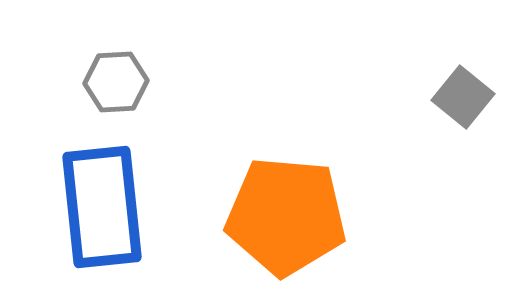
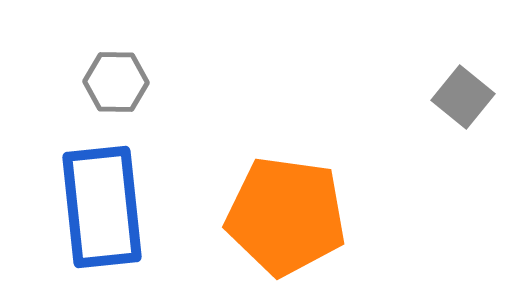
gray hexagon: rotated 4 degrees clockwise
orange pentagon: rotated 3 degrees clockwise
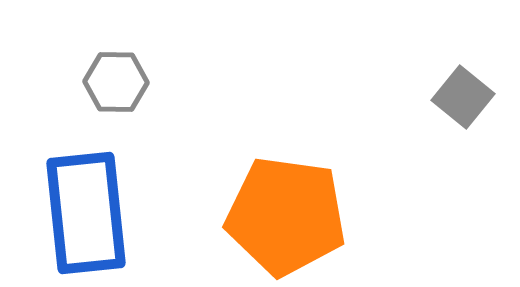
blue rectangle: moved 16 px left, 6 px down
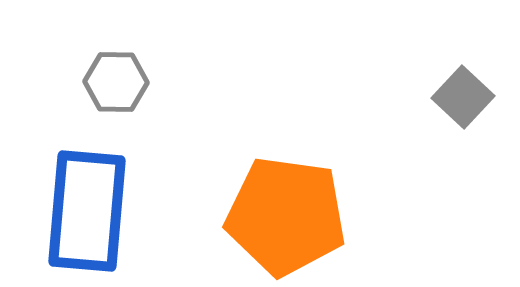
gray square: rotated 4 degrees clockwise
blue rectangle: moved 1 px right, 2 px up; rotated 11 degrees clockwise
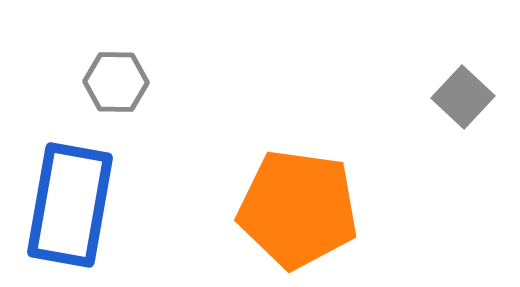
blue rectangle: moved 17 px left, 6 px up; rotated 5 degrees clockwise
orange pentagon: moved 12 px right, 7 px up
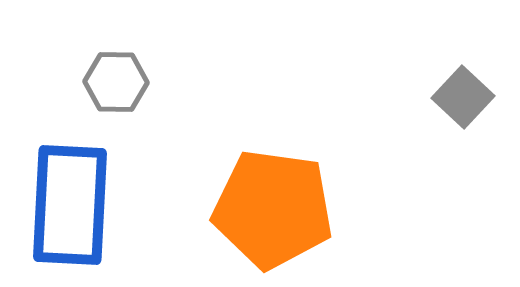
blue rectangle: rotated 7 degrees counterclockwise
orange pentagon: moved 25 px left
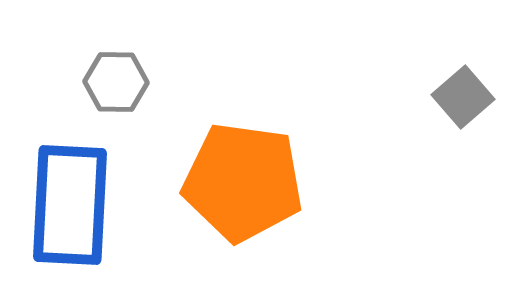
gray square: rotated 6 degrees clockwise
orange pentagon: moved 30 px left, 27 px up
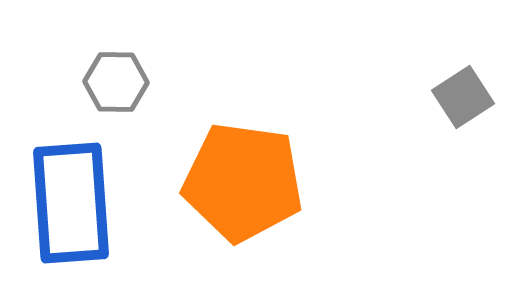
gray square: rotated 8 degrees clockwise
blue rectangle: moved 1 px right, 2 px up; rotated 7 degrees counterclockwise
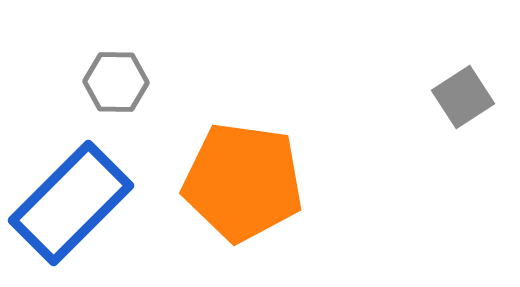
blue rectangle: rotated 49 degrees clockwise
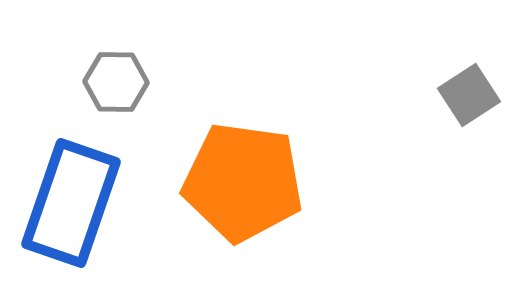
gray square: moved 6 px right, 2 px up
blue rectangle: rotated 26 degrees counterclockwise
